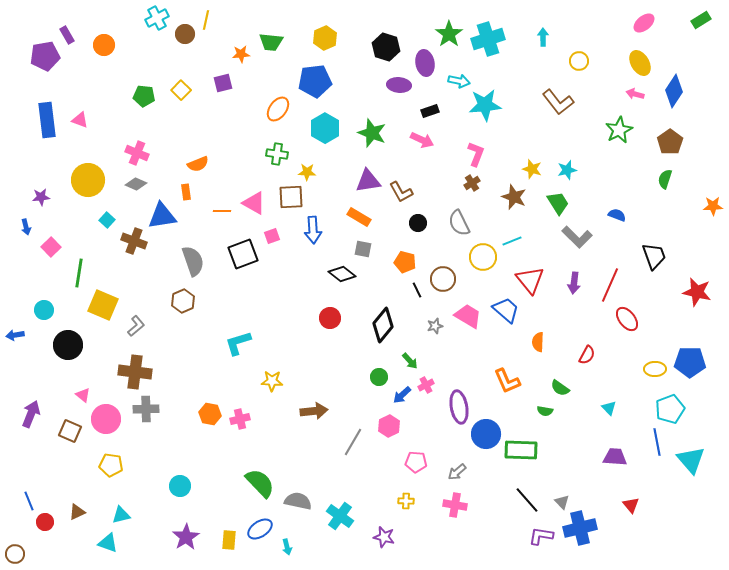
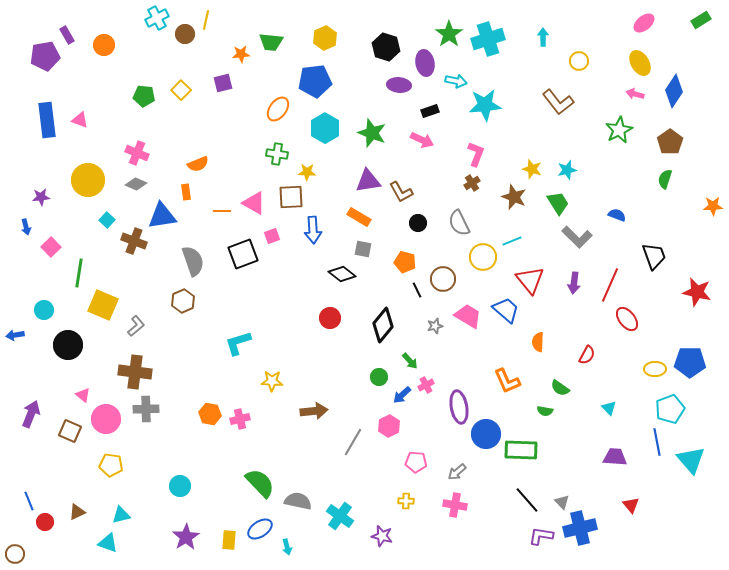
cyan arrow at (459, 81): moved 3 px left
purple star at (384, 537): moved 2 px left, 1 px up
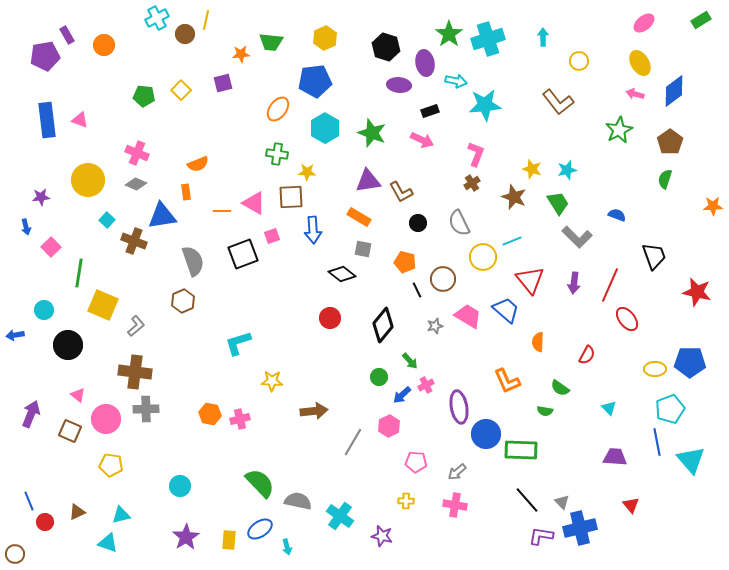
blue diamond at (674, 91): rotated 20 degrees clockwise
pink triangle at (83, 395): moved 5 px left
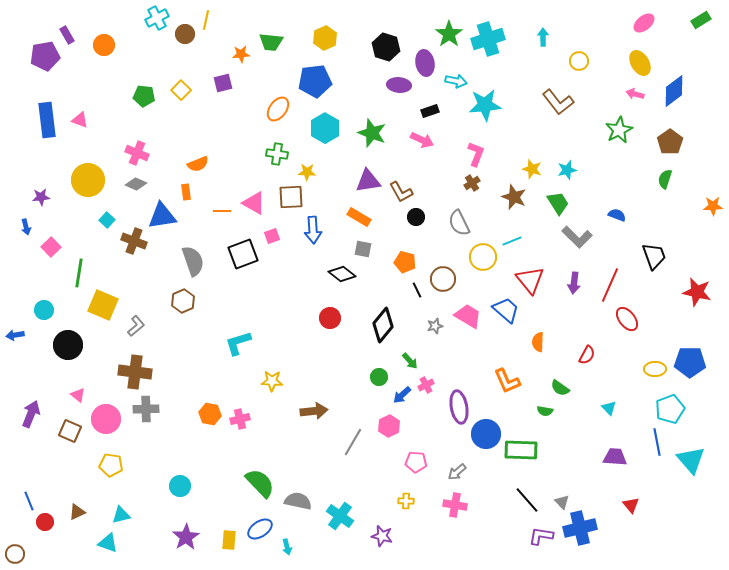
black circle at (418, 223): moved 2 px left, 6 px up
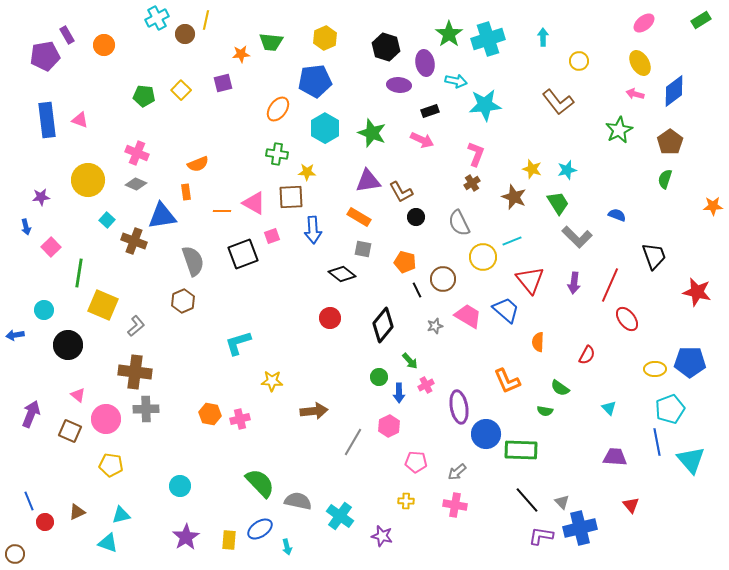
blue arrow at (402, 395): moved 3 px left, 2 px up; rotated 48 degrees counterclockwise
